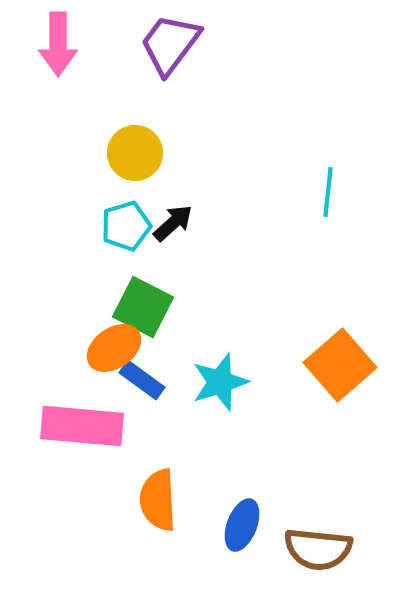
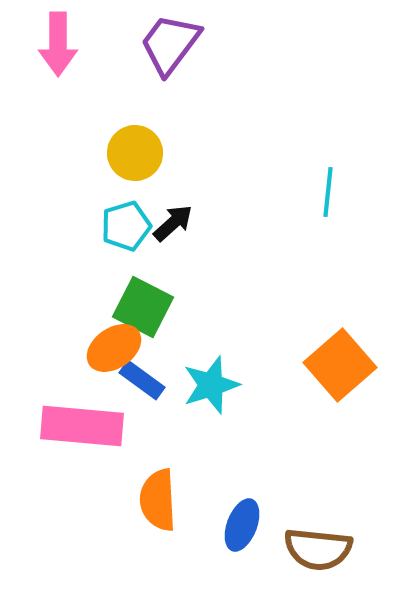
cyan star: moved 9 px left, 3 px down
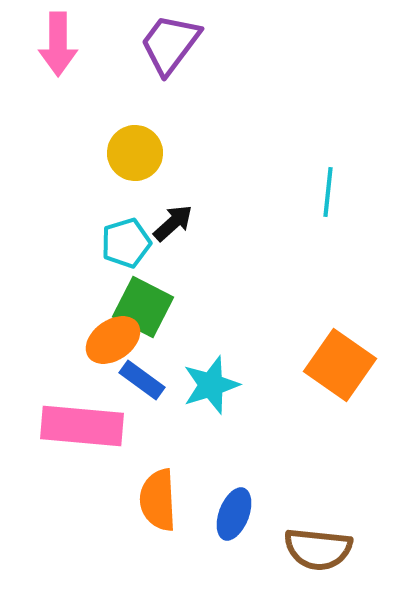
cyan pentagon: moved 17 px down
orange ellipse: moved 1 px left, 8 px up
orange square: rotated 14 degrees counterclockwise
blue ellipse: moved 8 px left, 11 px up
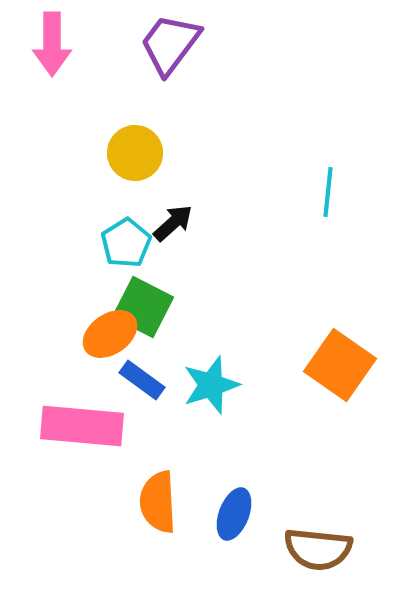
pink arrow: moved 6 px left
cyan pentagon: rotated 15 degrees counterclockwise
orange ellipse: moved 3 px left, 6 px up
orange semicircle: moved 2 px down
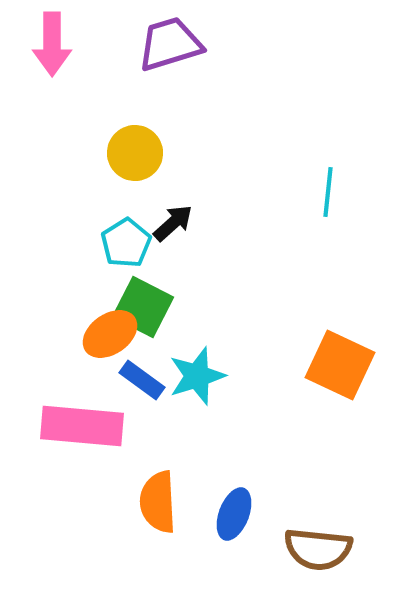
purple trapezoid: rotated 36 degrees clockwise
orange square: rotated 10 degrees counterclockwise
cyan star: moved 14 px left, 9 px up
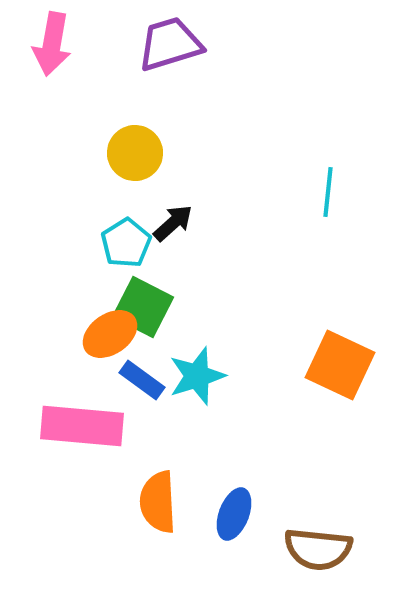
pink arrow: rotated 10 degrees clockwise
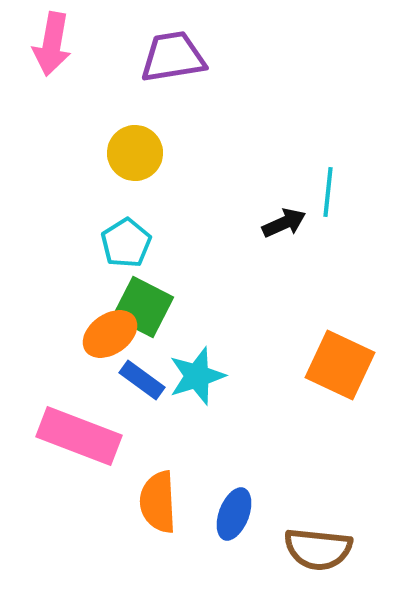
purple trapezoid: moved 3 px right, 13 px down; rotated 8 degrees clockwise
black arrow: moved 111 px right; rotated 18 degrees clockwise
pink rectangle: moved 3 px left, 10 px down; rotated 16 degrees clockwise
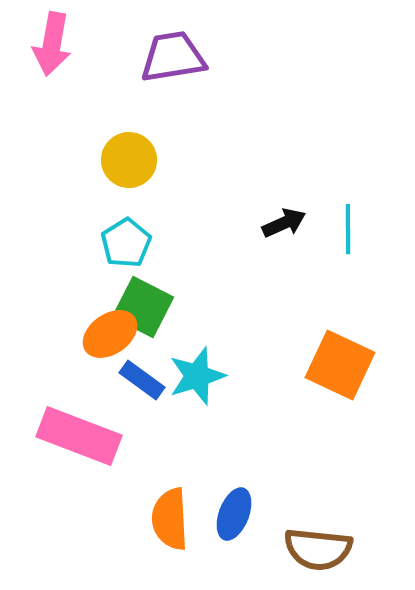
yellow circle: moved 6 px left, 7 px down
cyan line: moved 20 px right, 37 px down; rotated 6 degrees counterclockwise
orange semicircle: moved 12 px right, 17 px down
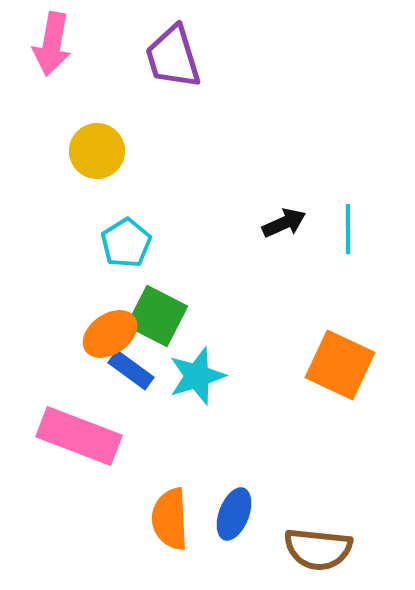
purple trapezoid: rotated 98 degrees counterclockwise
yellow circle: moved 32 px left, 9 px up
green square: moved 14 px right, 9 px down
blue rectangle: moved 11 px left, 10 px up
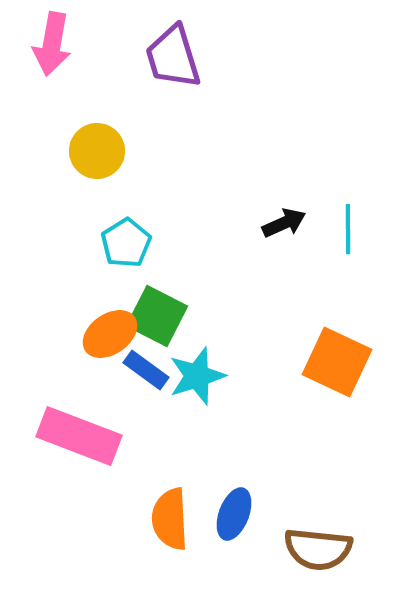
orange square: moved 3 px left, 3 px up
blue rectangle: moved 15 px right
